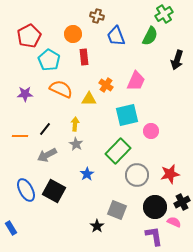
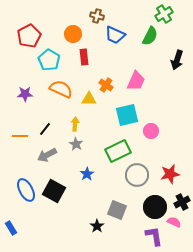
blue trapezoid: moved 1 px left, 1 px up; rotated 45 degrees counterclockwise
green rectangle: rotated 20 degrees clockwise
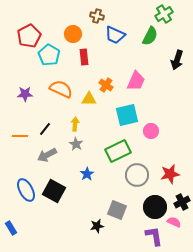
cyan pentagon: moved 5 px up
black star: rotated 24 degrees clockwise
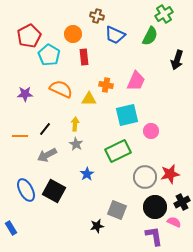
orange cross: rotated 24 degrees counterclockwise
gray circle: moved 8 px right, 2 px down
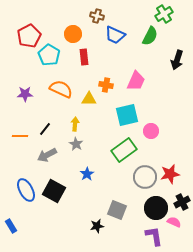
green rectangle: moved 6 px right, 1 px up; rotated 10 degrees counterclockwise
black circle: moved 1 px right, 1 px down
blue rectangle: moved 2 px up
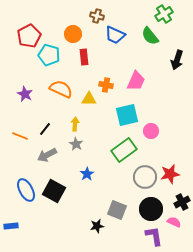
green semicircle: rotated 114 degrees clockwise
cyan pentagon: rotated 15 degrees counterclockwise
purple star: rotated 28 degrees clockwise
orange line: rotated 21 degrees clockwise
black circle: moved 5 px left, 1 px down
blue rectangle: rotated 64 degrees counterclockwise
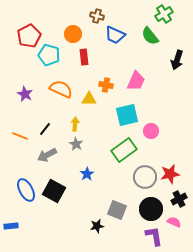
black cross: moved 3 px left, 3 px up
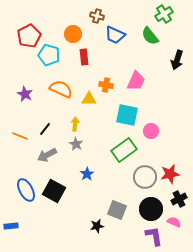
cyan square: rotated 25 degrees clockwise
